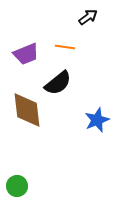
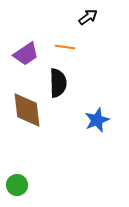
purple trapezoid: rotated 12 degrees counterclockwise
black semicircle: rotated 52 degrees counterclockwise
green circle: moved 1 px up
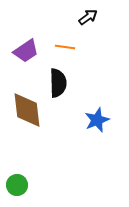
purple trapezoid: moved 3 px up
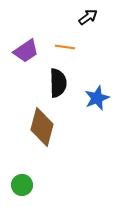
brown diamond: moved 15 px right, 17 px down; rotated 21 degrees clockwise
blue star: moved 22 px up
green circle: moved 5 px right
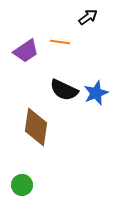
orange line: moved 5 px left, 5 px up
black semicircle: moved 6 px right, 7 px down; rotated 116 degrees clockwise
blue star: moved 1 px left, 5 px up
brown diamond: moved 6 px left; rotated 6 degrees counterclockwise
